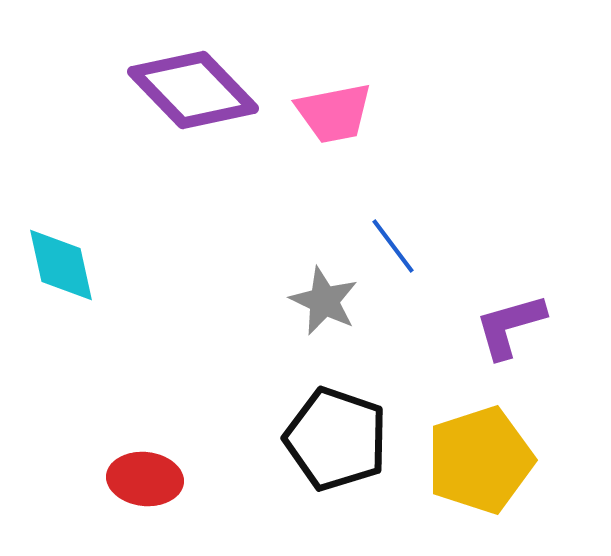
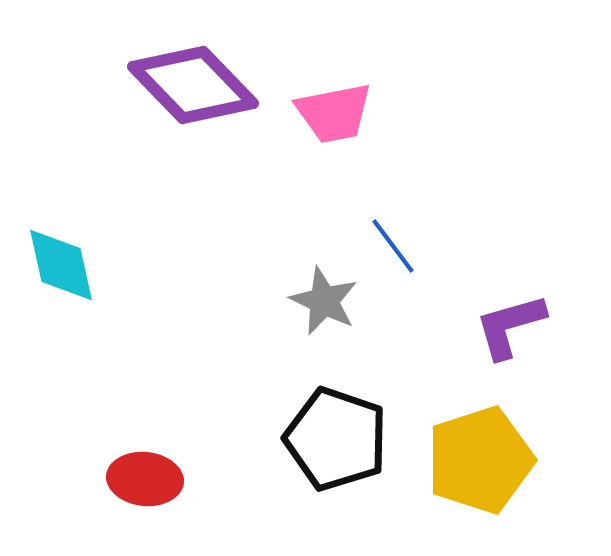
purple diamond: moved 5 px up
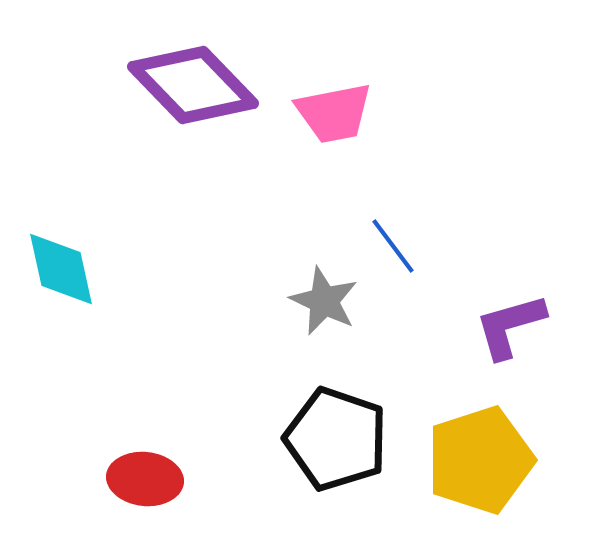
cyan diamond: moved 4 px down
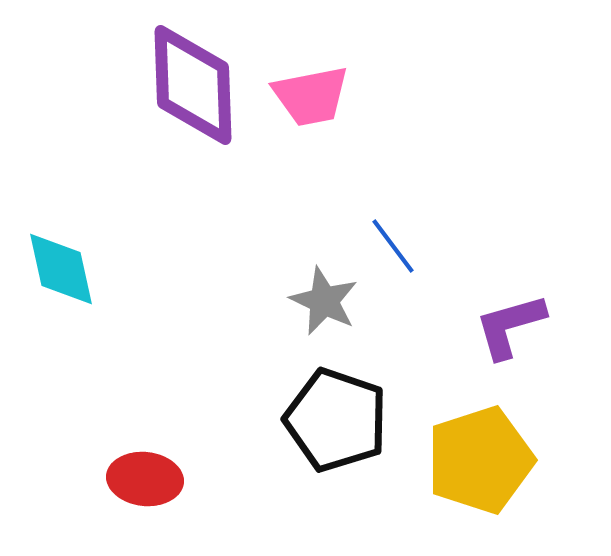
purple diamond: rotated 42 degrees clockwise
pink trapezoid: moved 23 px left, 17 px up
black pentagon: moved 19 px up
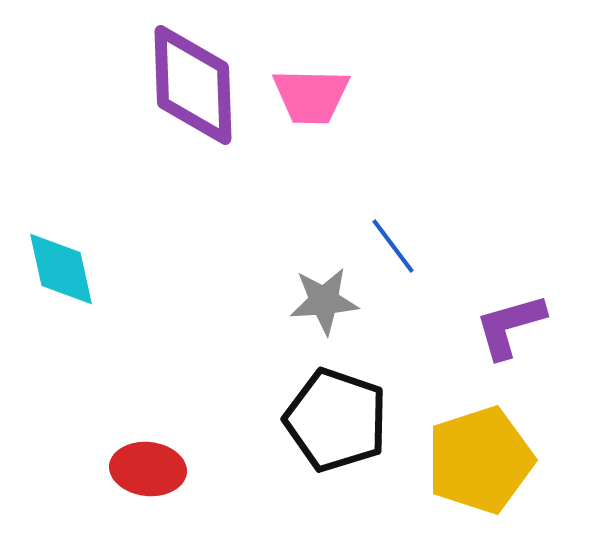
pink trapezoid: rotated 12 degrees clockwise
gray star: rotated 30 degrees counterclockwise
red ellipse: moved 3 px right, 10 px up
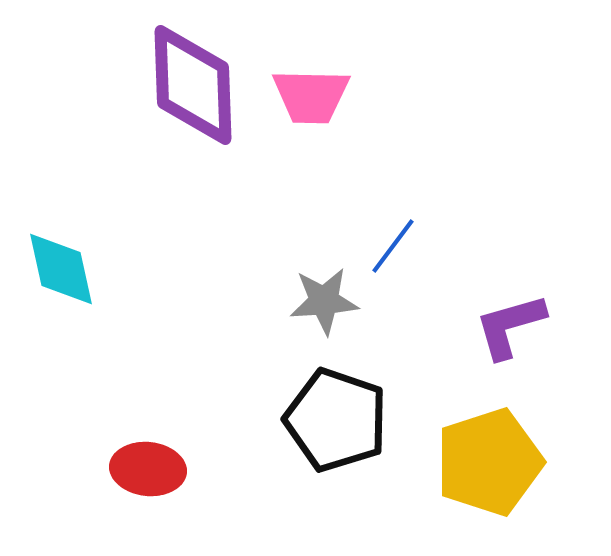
blue line: rotated 74 degrees clockwise
yellow pentagon: moved 9 px right, 2 px down
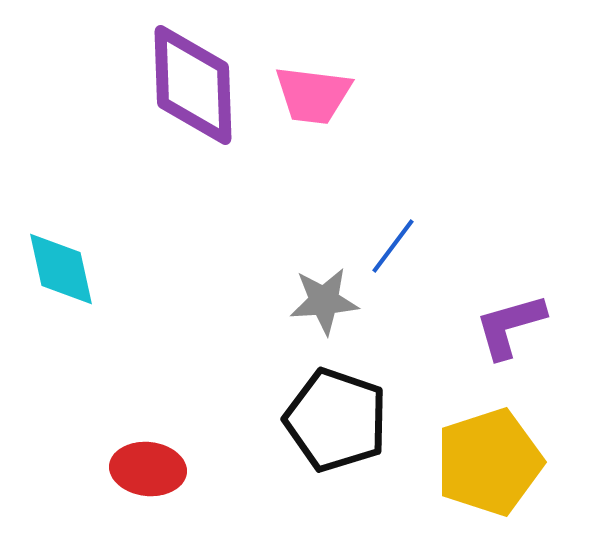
pink trapezoid: moved 2 px right, 1 px up; rotated 6 degrees clockwise
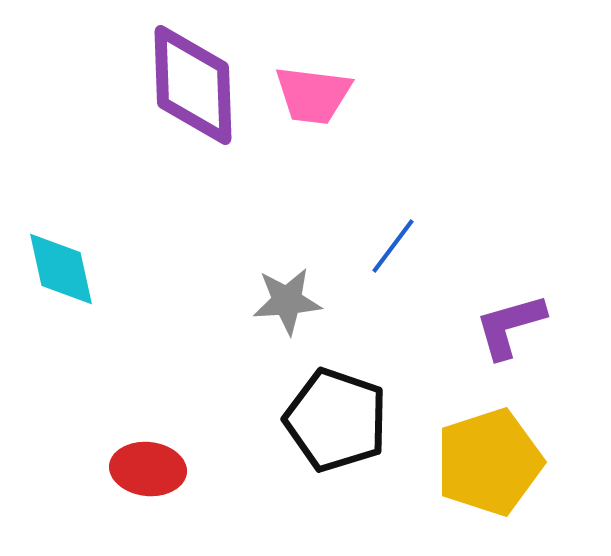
gray star: moved 37 px left
